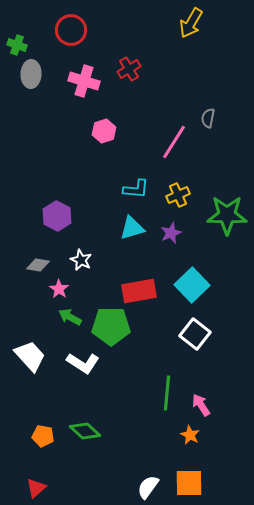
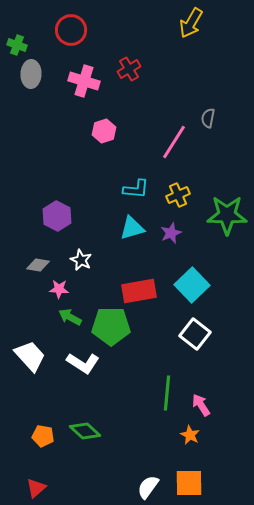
pink star: rotated 30 degrees counterclockwise
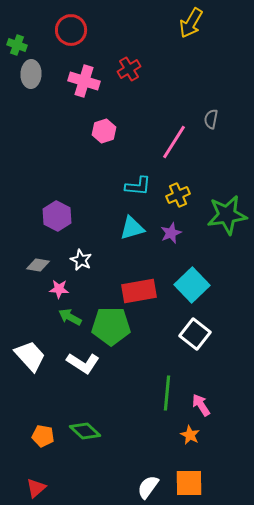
gray semicircle: moved 3 px right, 1 px down
cyan L-shape: moved 2 px right, 3 px up
green star: rotated 9 degrees counterclockwise
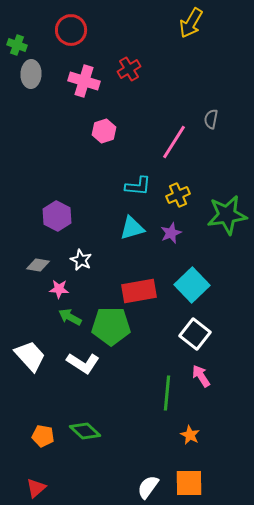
pink arrow: moved 29 px up
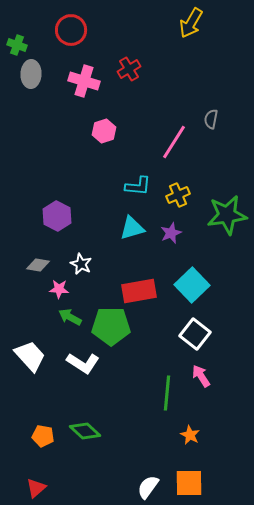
white star: moved 4 px down
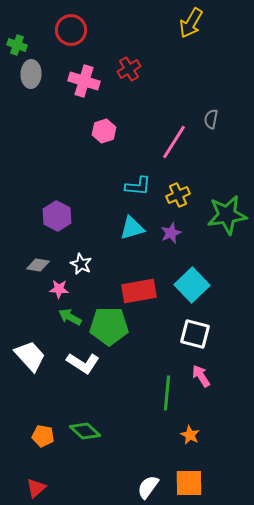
green pentagon: moved 2 px left
white square: rotated 24 degrees counterclockwise
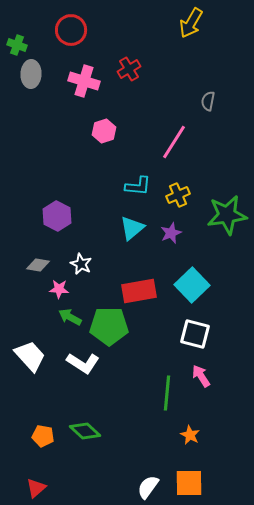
gray semicircle: moved 3 px left, 18 px up
cyan triangle: rotated 24 degrees counterclockwise
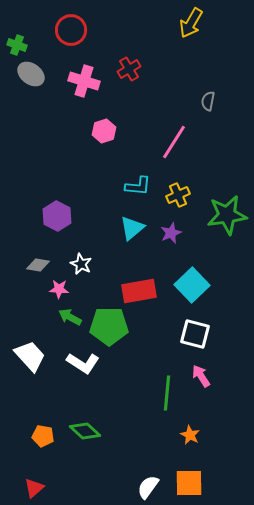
gray ellipse: rotated 56 degrees counterclockwise
red triangle: moved 2 px left
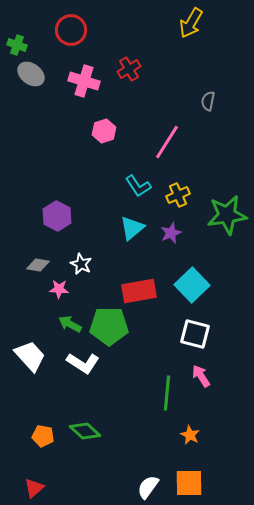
pink line: moved 7 px left
cyan L-shape: rotated 52 degrees clockwise
green arrow: moved 7 px down
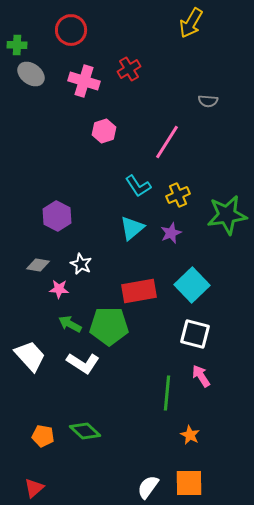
green cross: rotated 18 degrees counterclockwise
gray semicircle: rotated 96 degrees counterclockwise
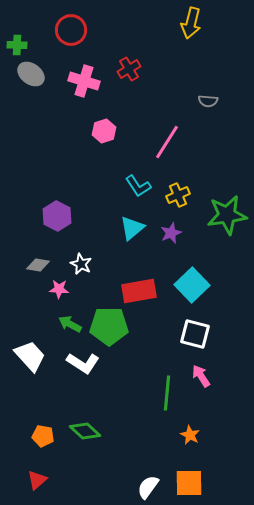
yellow arrow: rotated 16 degrees counterclockwise
red triangle: moved 3 px right, 8 px up
